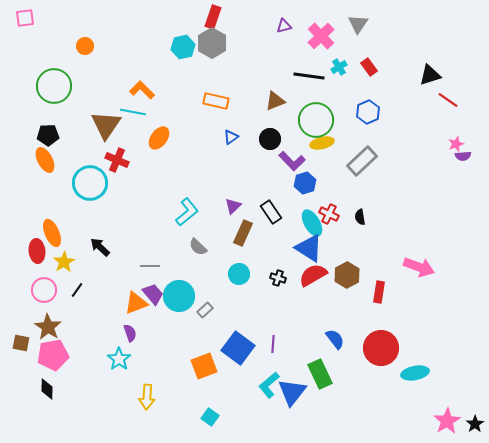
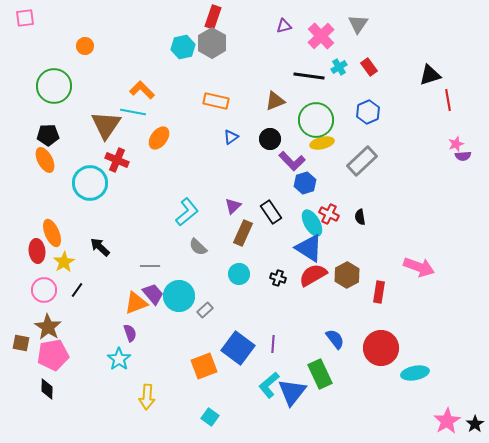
red line at (448, 100): rotated 45 degrees clockwise
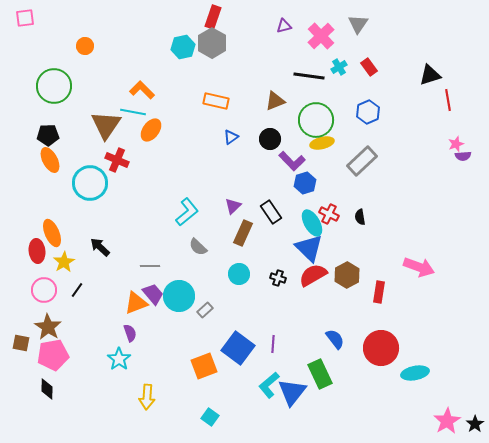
orange ellipse at (159, 138): moved 8 px left, 8 px up
orange ellipse at (45, 160): moved 5 px right
blue triangle at (309, 248): rotated 12 degrees clockwise
